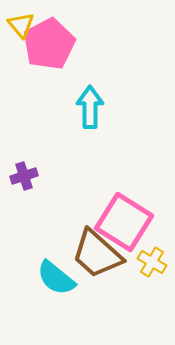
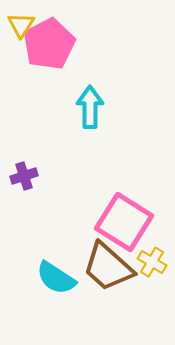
yellow triangle: rotated 12 degrees clockwise
brown trapezoid: moved 11 px right, 13 px down
cyan semicircle: rotated 6 degrees counterclockwise
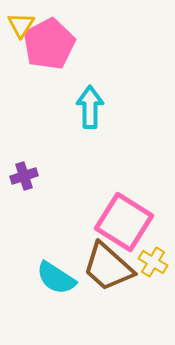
yellow cross: moved 1 px right
